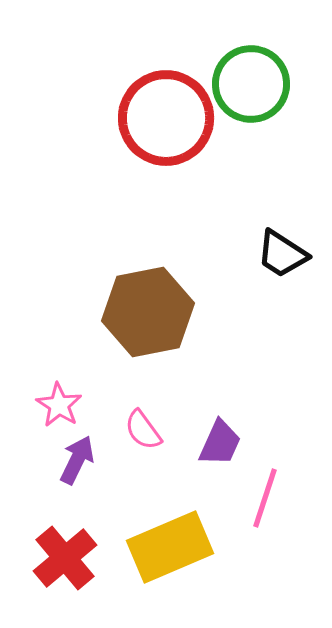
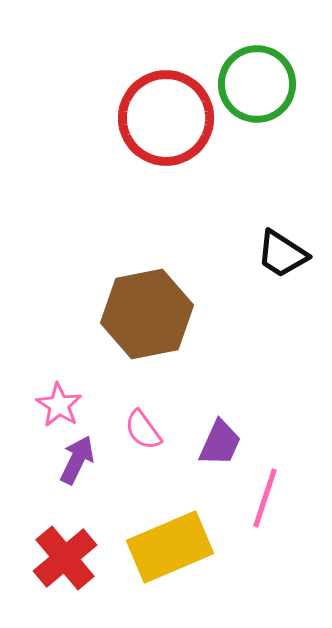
green circle: moved 6 px right
brown hexagon: moved 1 px left, 2 px down
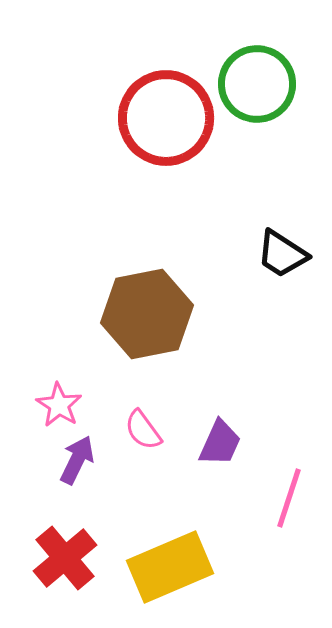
pink line: moved 24 px right
yellow rectangle: moved 20 px down
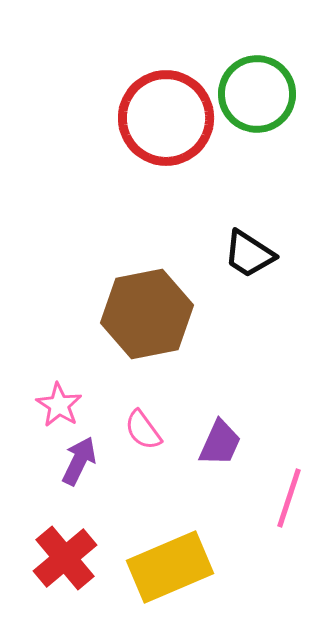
green circle: moved 10 px down
black trapezoid: moved 33 px left
purple arrow: moved 2 px right, 1 px down
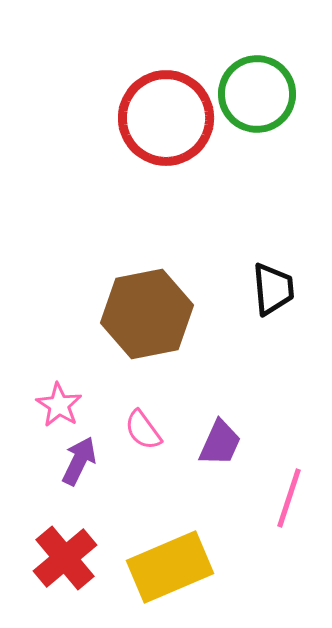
black trapezoid: moved 24 px right, 35 px down; rotated 128 degrees counterclockwise
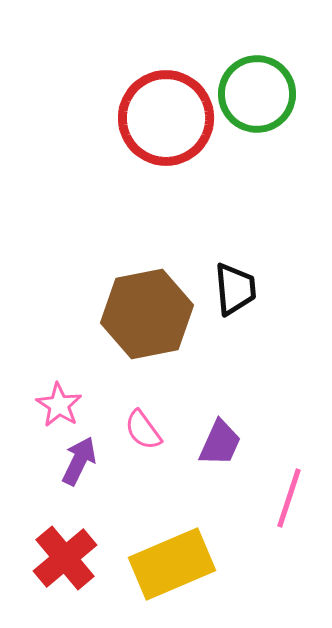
black trapezoid: moved 38 px left
yellow rectangle: moved 2 px right, 3 px up
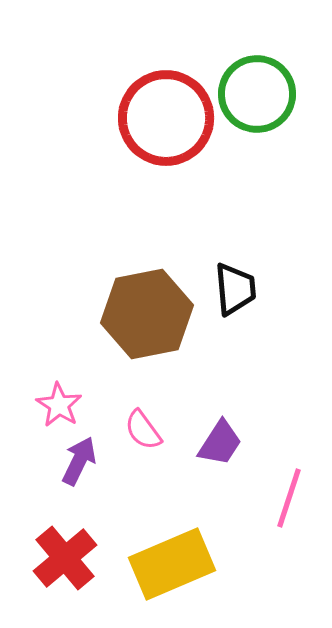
purple trapezoid: rotated 9 degrees clockwise
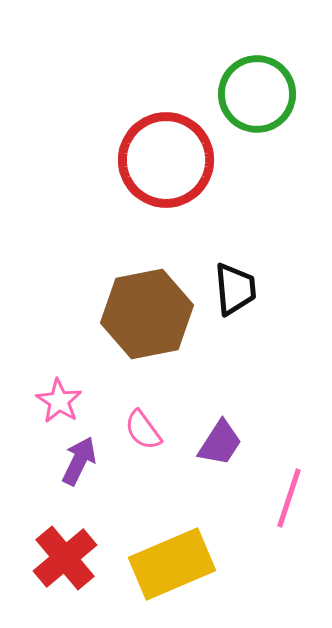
red circle: moved 42 px down
pink star: moved 4 px up
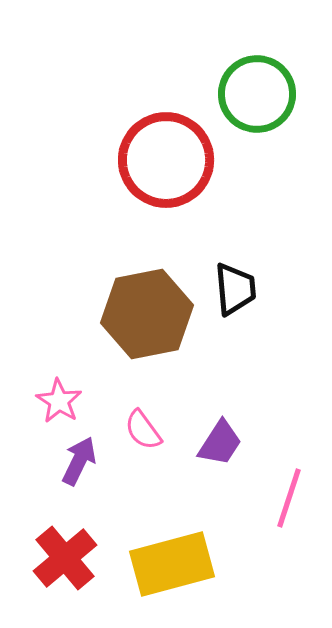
yellow rectangle: rotated 8 degrees clockwise
